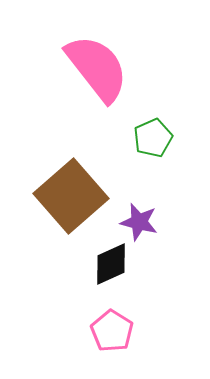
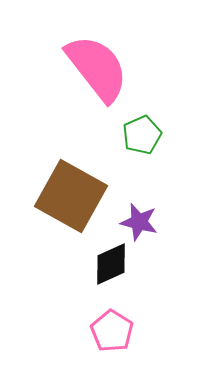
green pentagon: moved 11 px left, 3 px up
brown square: rotated 20 degrees counterclockwise
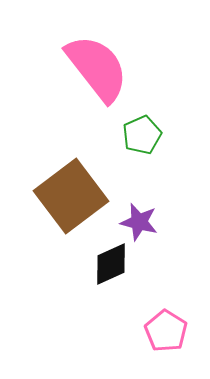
brown square: rotated 24 degrees clockwise
pink pentagon: moved 54 px right
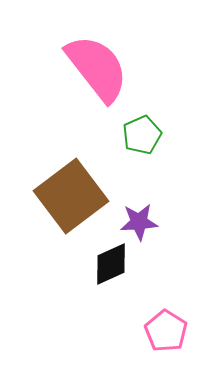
purple star: rotated 18 degrees counterclockwise
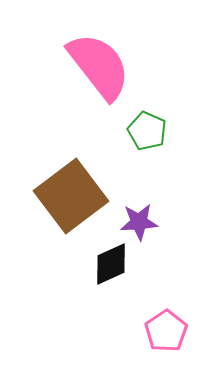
pink semicircle: moved 2 px right, 2 px up
green pentagon: moved 5 px right, 4 px up; rotated 24 degrees counterclockwise
pink pentagon: rotated 6 degrees clockwise
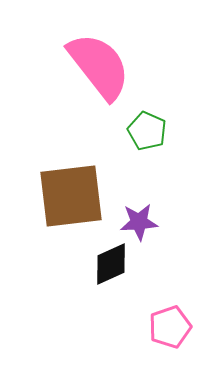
brown square: rotated 30 degrees clockwise
pink pentagon: moved 4 px right, 4 px up; rotated 15 degrees clockwise
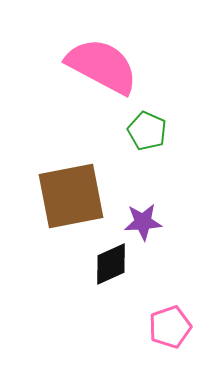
pink semicircle: moved 3 px right; rotated 24 degrees counterclockwise
brown square: rotated 4 degrees counterclockwise
purple star: moved 4 px right
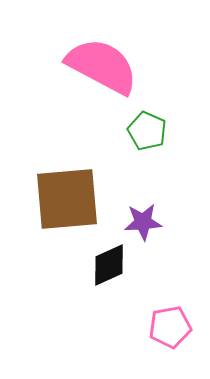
brown square: moved 4 px left, 3 px down; rotated 6 degrees clockwise
black diamond: moved 2 px left, 1 px down
pink pentagon: rotated 9 degrees clockwise
